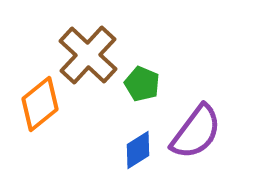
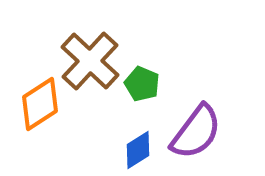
brown cross: moved 2 px right, 6 px down
orange diamond: rotated 6 degrees clockwise
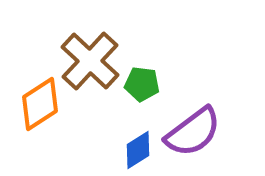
green pentagon: rotated 16 degrees counterclockwise
purple semicircle: moved 3 px left; rotated 16 degrees clockwise
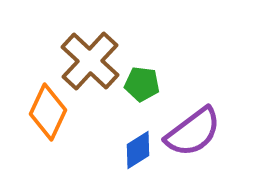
orange diamond: moved 8 px right, 8 px down; rotated 32 degrees counterclockwise
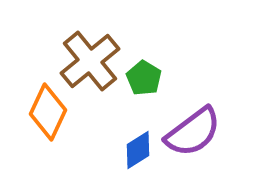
brown cross: rotated 8 degrees clockwise
green pentagon: moved 2 px right, 6 px up; rotated 24 degrees clockwise
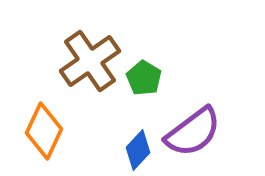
brown cross: rotated 4 degrees clockwise
orange diamond: moved 4 px left, 19 px down
blue diamond: rotated 15 degrees counterclockwise
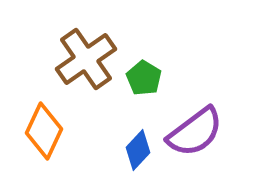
brown cross: moved 4 px left, 2 px up
purple semicircle: moved 2 px right
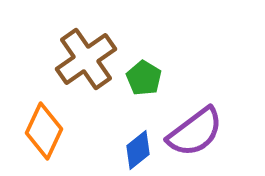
blue diamond: rotated 9 degrees clockwise
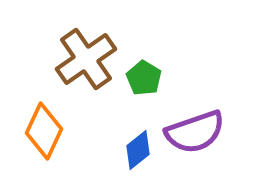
purple semicircle: rotated 18 degrees clockwise
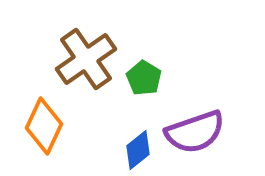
orange diamond: moved 5 px up
